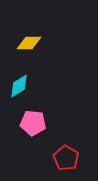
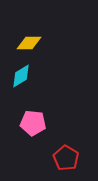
cyan diamond: moved 2 px right, 10 px up
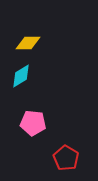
yellow diamond: moved 1 px left
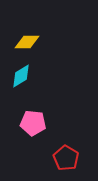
yellow diamond: moved 1 px left, 1 px up
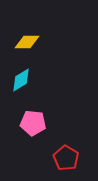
cyan diamond: moved 4 px down
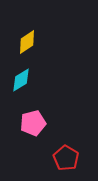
yellow diamond: rotated 35 degrees counterclockwise
pink pentagon: rotated 20 degrees counterclockwise
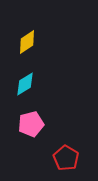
cyan diamond: moved 4 px right, 4 px down
pink pentagon: moved 2 px left, 1 px down
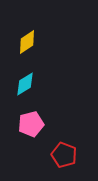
red pentagon: moved 2 px left, 3 px up; rotated 10 degrees counterclockwise
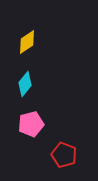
cyan diamond: rotated 20 degrees counterclockwise
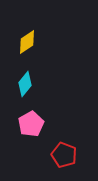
pink pentagon: rotated 15 degrees counterclockwise
